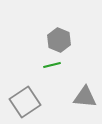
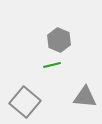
gray square: rotated 16 degrees counterclockwise
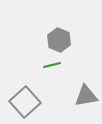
gray triangle: moved 1 px right, 1 px up; rotated 15 degrees counterclockwise
gray square: rotated 8 degrees clockwise
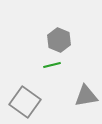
gray square: rotated 12 degrees counterclockwise
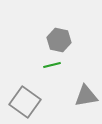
gray hexagon: rotated 10 degrees counterclockwise
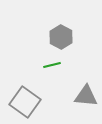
gray hexagon: moved 2 px right, 3 px up; rotated 15 degrees clockwise
gray triangle: rotated 15 degrees clockwise
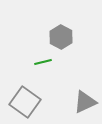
green line: moved 9 px left, 3 px up
gray triangle: moved 1 px left, 6 px down; rotated 30 degrees counterclockwise
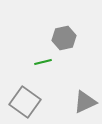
gray hexagon: moved 3 px right, 1 px down; rotated 20 degrees clockwise
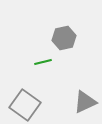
gray square: moved 3 px down
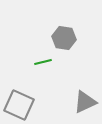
gray hexagon: rotated 20 degrees clockwise
gray square: moved 6 px left; rotated 12 degrees counterclockwise
